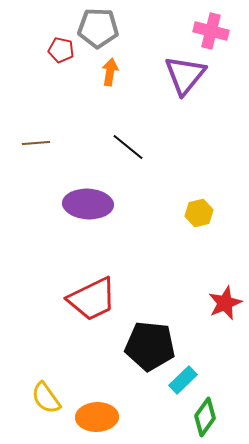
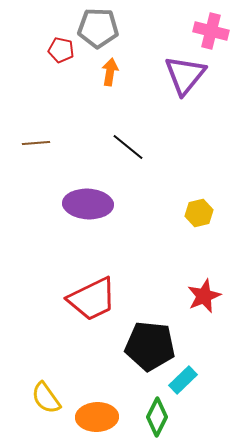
red star: moved 21 px left, 7 px up
green diamond: moved 48 px left; rotated 9 degrees counterclockwise
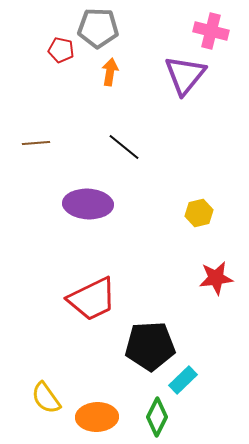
black line: moved 4 px left
red star: moved 12 px right, 18 px up; rotated 16 degrees clockwise
black pentagon: rotated 9 degrees counterclockwise
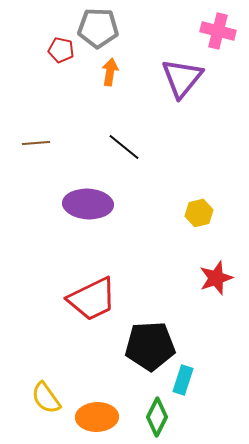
pink cross: moved 7 px right
purple triangle: moved 3 px left, 3 px down
red star: rotated 12 degrees counterclockwise
cyan rectangle: rotated 28 degrees counterclockwise
